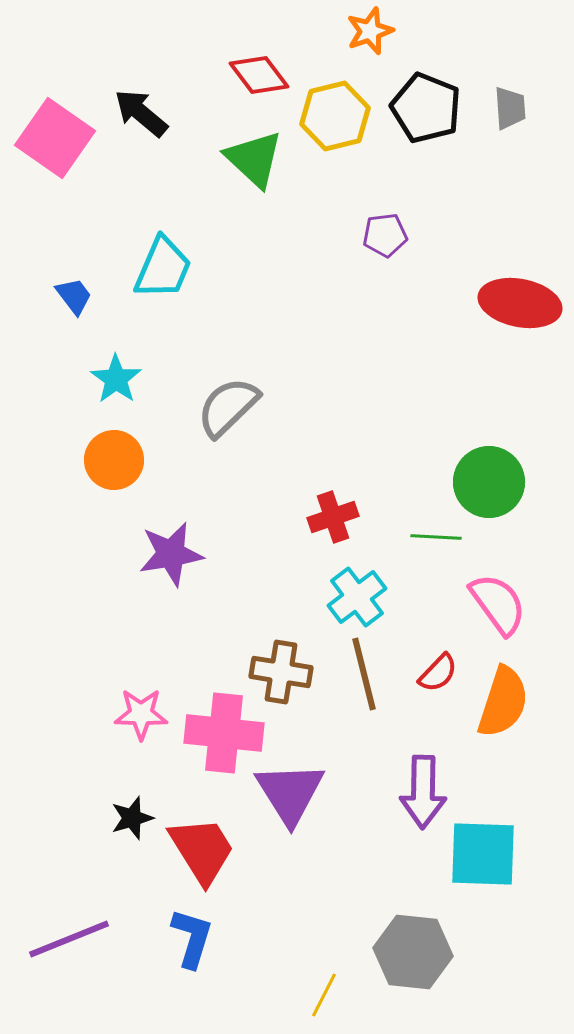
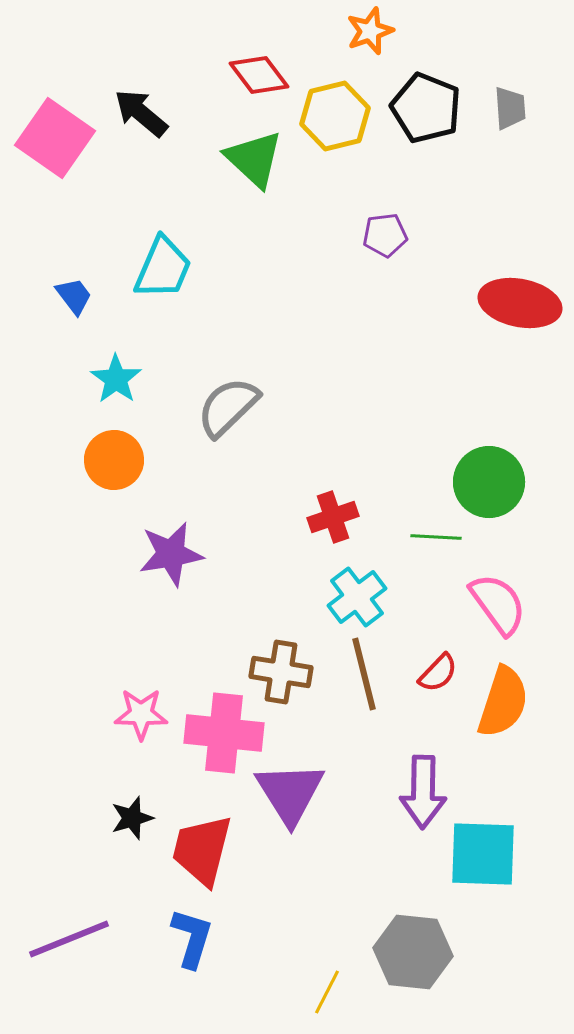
red trapezoid: rotated 134 degrees counterclockwise
yellow line: moved 3 px right, 3 px up
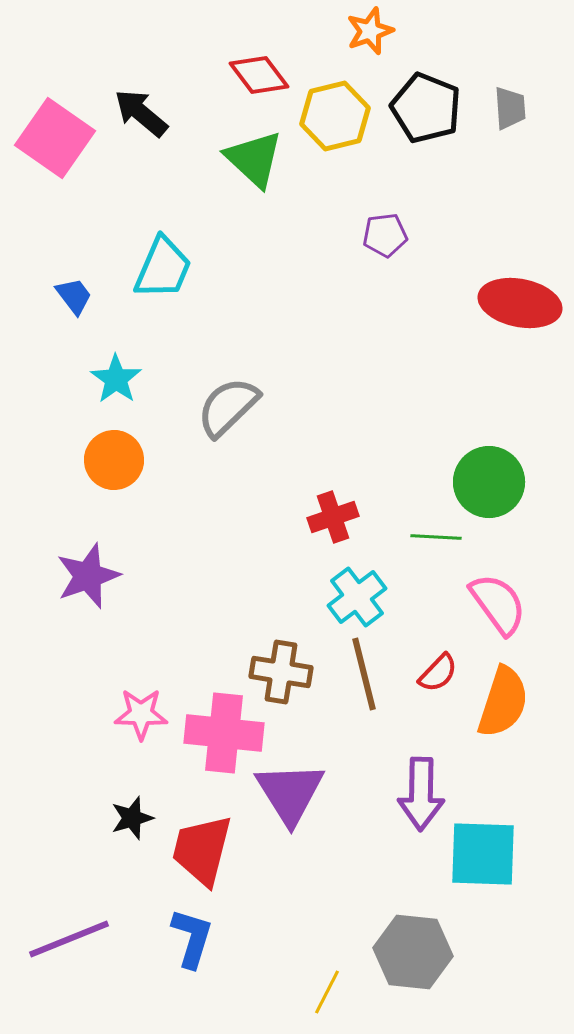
purple star: moved 83 px left, 22 px down; rotated 10 degrees counterclockwise
purple arrow: moved 2 px left, 2 px down
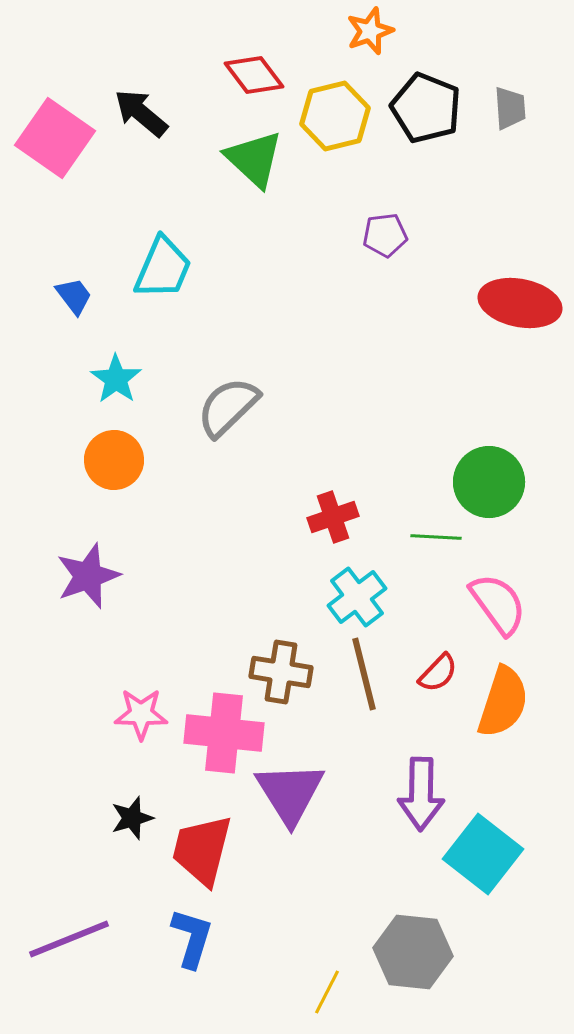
red diamond: moved 5 px left
cyan square: rotated 36 degrees clockwise
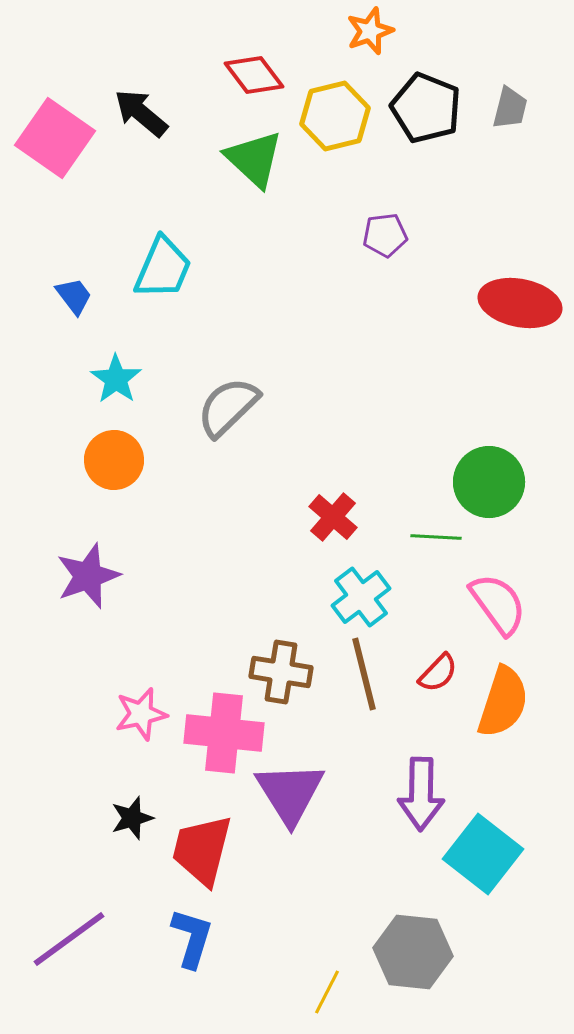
gray trapezoid: rotated 18 degrees clockwise
red cross: rotated 30 degrees counterclockwise
cyan cross: moved 4 px right
pink star: rotated 14 degrees counterclockwise
purple line: rotated 14 degrees counterclockwise
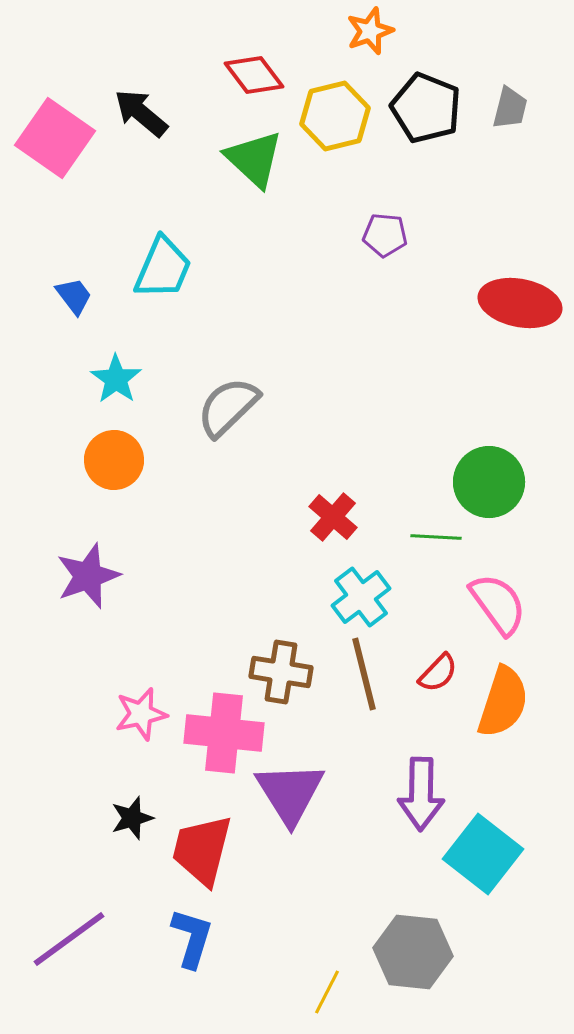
purple pentagon: rotated 12 degrees clockwise
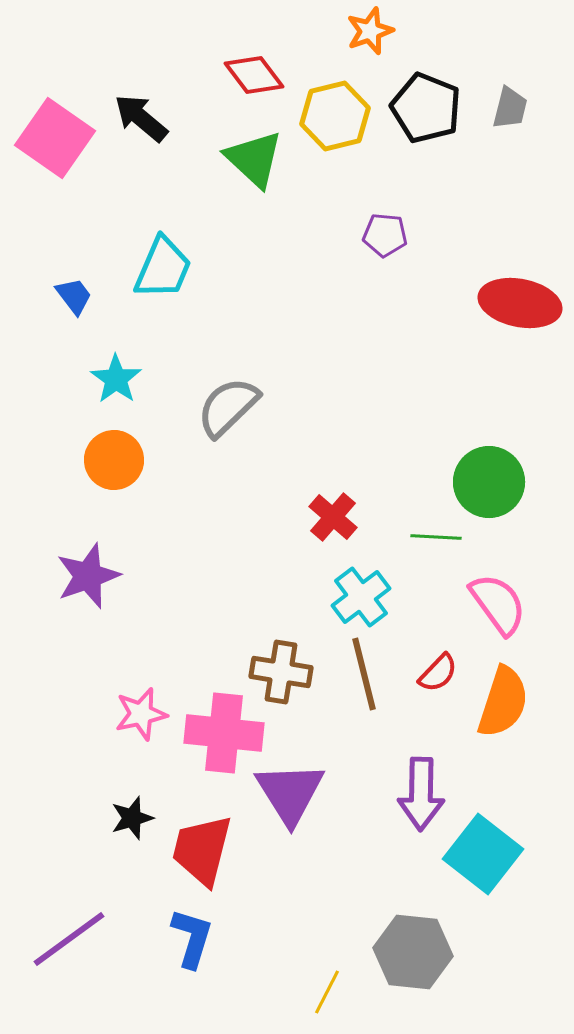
black arrow: moved 5 px down
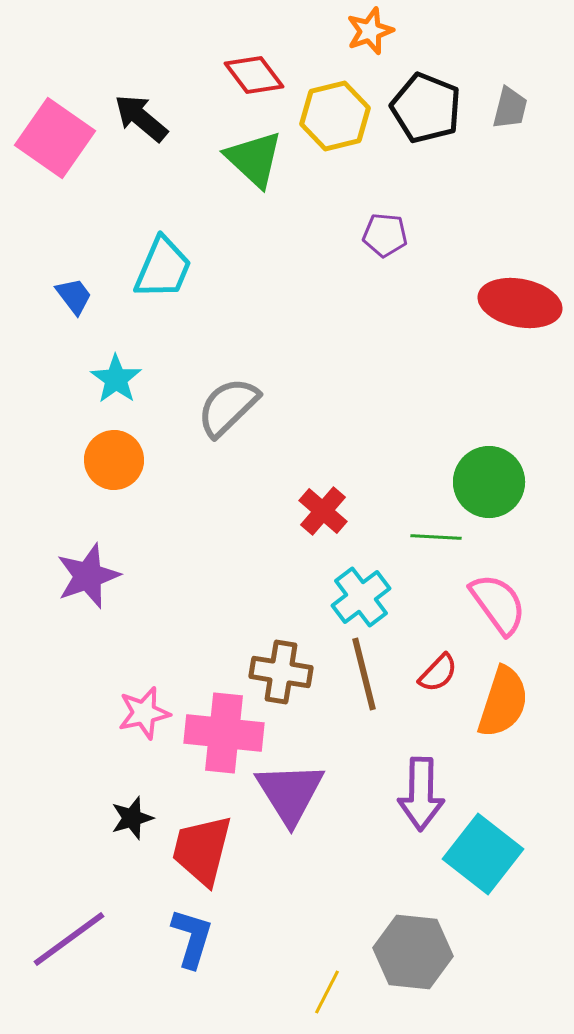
red cross: moved 10 px left, 6 px up
pink star: moved 3 px right, 1 px up
